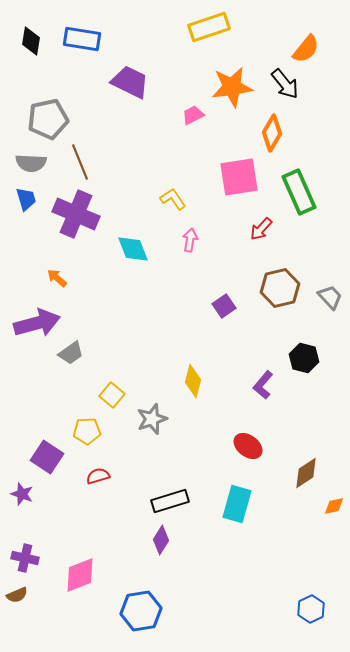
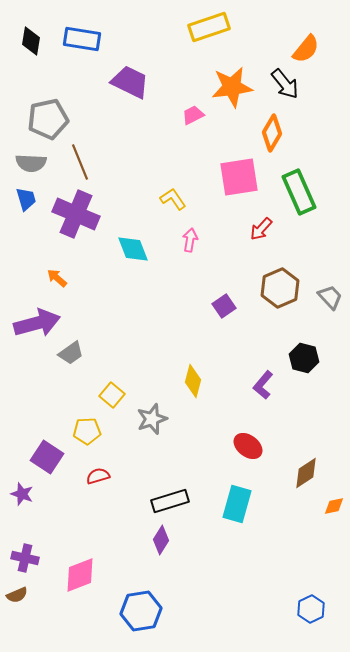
brown hexagon at (280, 288): rotated 9 degrees counterclockwise
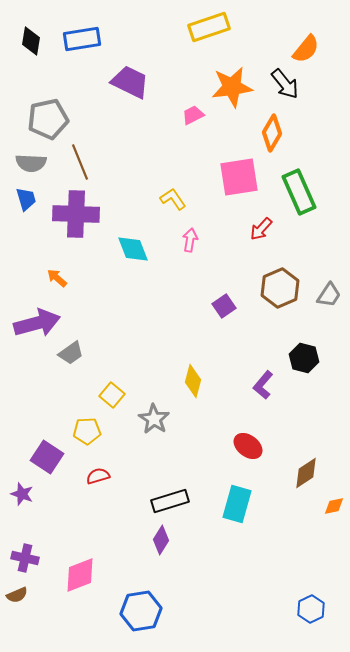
blue rectangle at (82, 39): rotated 18 degrees counterclockwise
purple cross at (76, 214): rotated 21 degrees counterclockwise
gray trapezoid at (330, 297): moved 1 px left, 2 px up; rotated 76 degrees clockwise
gray star at (152, 419): moved 2 px right; rotated 20 degrees counterclockwise
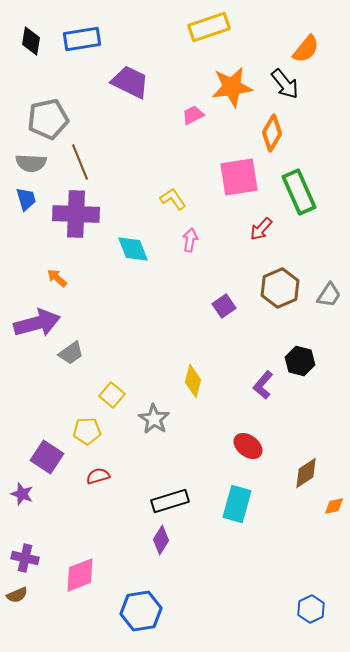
black hexagon at (304, 358): moved 4 px left, 3 px down
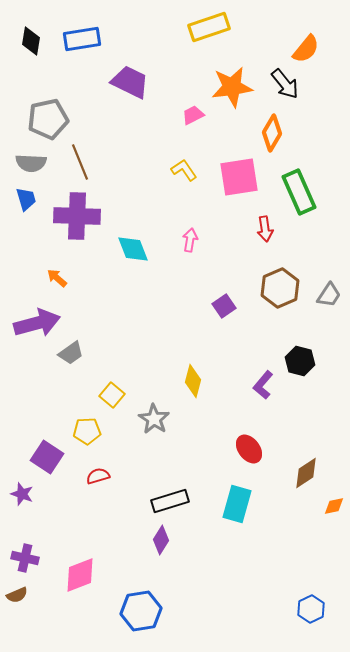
yellow L-shape at (173, 199): moved 11 px right, 29 px up
purple cross at (76, 214): moved 1 px right, 2 px down
red arrow at (261, 229): moved 4 px right; rotated 50 degrees counterclockwise
red ellipse at (248, 446): moved 1 px right, 3 px down; rotated 16 degrees clockwise
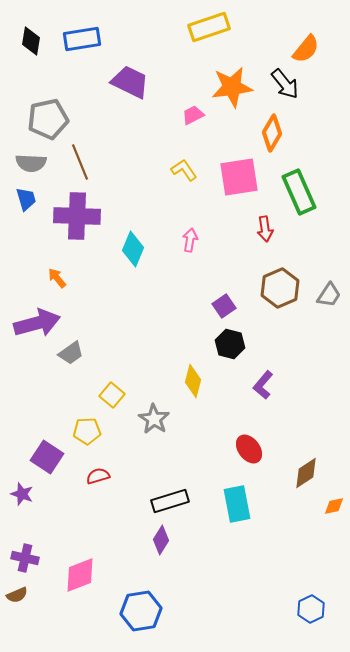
cyan diamond at (133, 249): rotated 44 degrees clockwise
orange arrow at (57, 278): rotated 10 degrees clockwise
black hexagon at (300, 361): moved 70 px left, 17 px up
cyan rectangle at (237, 504): rotated 27 degrees counterclockwise
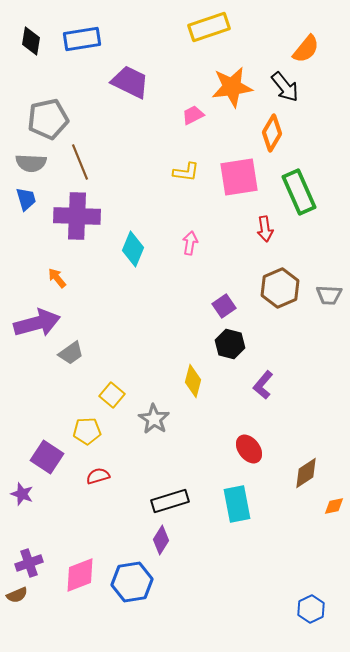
black arrow at (285, 84): moved 3 px down
yellow L-shape at (184, 170): moved 2 px right, 2 px down; rotated 132 degrees clockwise
pink arrow at (190, 240): moved 3 px down
gray trapezoid at (329, 295): rotated 60 degrees clockwise
purple cross at (25, 558): moved 4 px right, 5 px down; rotated 32 degrees counterclockwise
blue hexagon at (141, 611): moved 9 px left, 29 px up
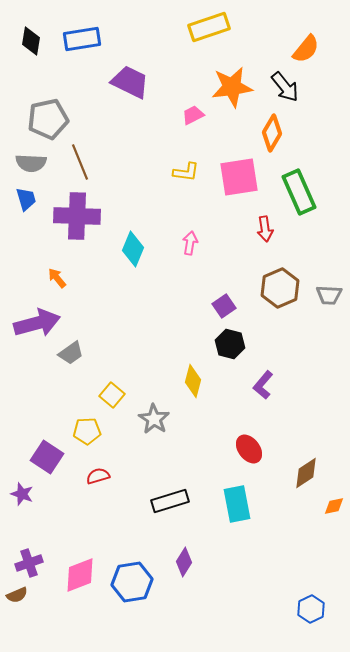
purple diamond at (161, 540): moved 23 px right, 22 px down
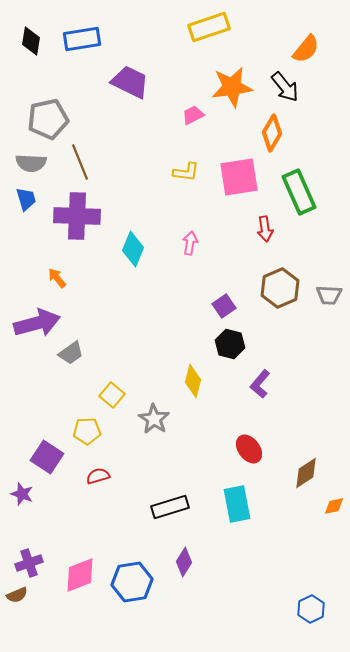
purple L-shape at (263, 385): moved 3 px left, 1 px up
black rectangle at (170, 501): moved 6 px down
